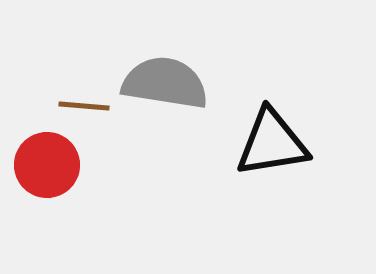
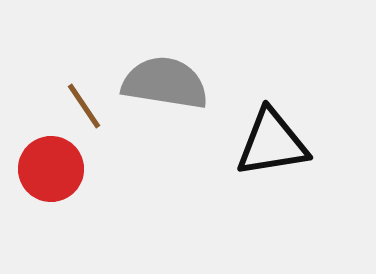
brown line: rotated 51 degrees clockwise
red circle: moved 4 px right, 4 px down
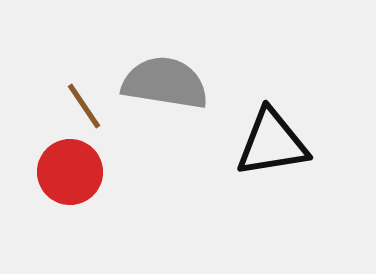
red circle: moved 19 px right, 3 px down
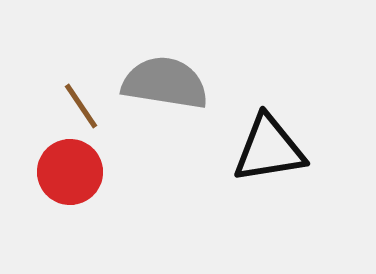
brown line: moved 3 px left
black triangle: moved 3 px left, 6 px down
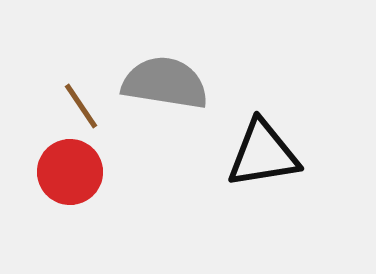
black triangle: moved 6 px left, 5 px down
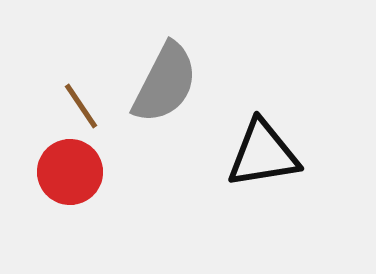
gray semicircle: rotated 108 degrees clockwise
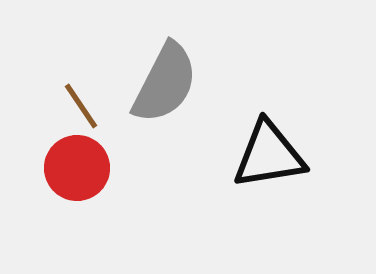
black triangle: moved 6 px right, 1 px down
red circle: moved 7 px right, 4 px up
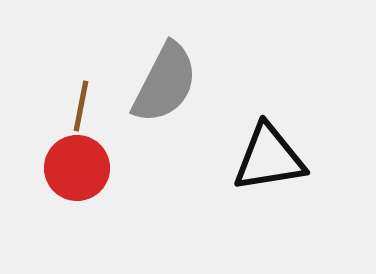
brown line: rotated 45 degrees clockwise
black triangle: moved 3 px down
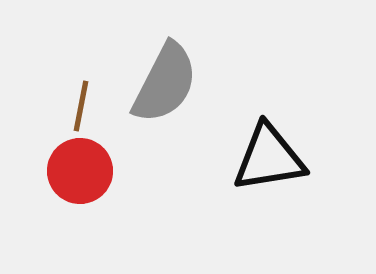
red circle: moved 3 px right, 3 px down
